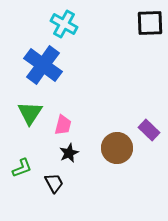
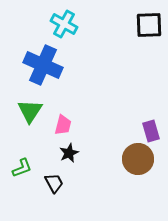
black square: moved 1 px left, 2 px down
blue cross: rotated 12 degrees counterclockwise
green triangle: moved 2 px up
purple rectangle: moved 2 px right, 1 px down; rotated 30 degrees clockwise
brown circle: moved 21 px right, 11 px down
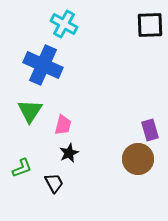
black square: moved 1 px right
purple rectangle: moved 1 px left, 1 px up
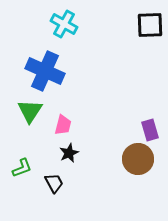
blue cross: moved 2 px right, 6 px down
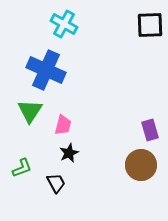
blue cross: moved 1 px right, 1 px up
brown circle: moved 3 px right, 6 px down
black trapezoid: moved 2 px right
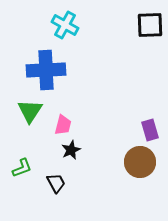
cyan cross: moved 1 px right, 1 px down
blue cross: rotated 27 degrees counterclockwise
black star: moved 2 px right, 3 px up
brown circle: moved 1 px left, 3 px up
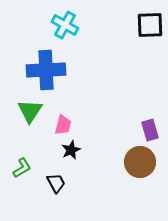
green L-shape: rotated 10 degrees counterclockwise
